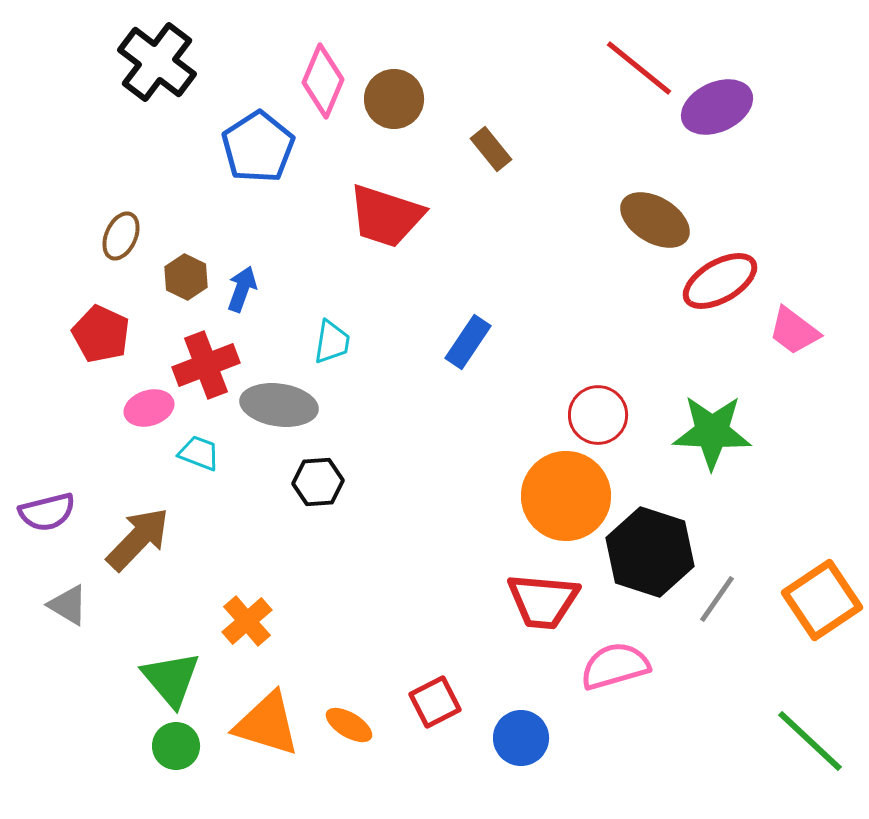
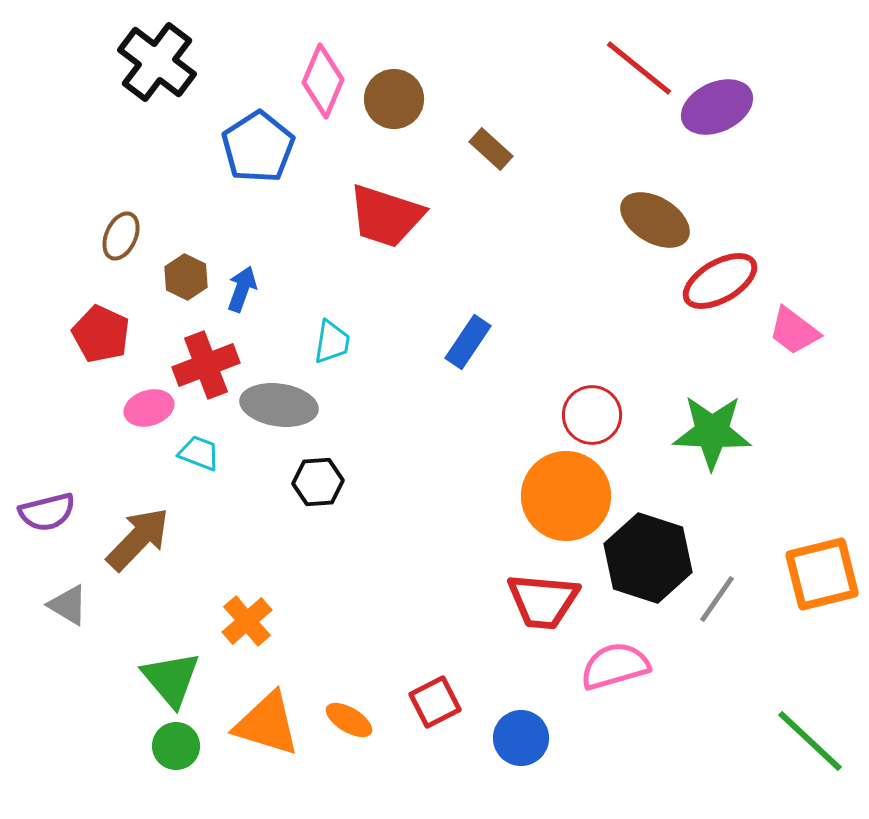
brown rectangle at (491, 149): rotated 9 degrees counterclockwise
red circle at (598, 415): moved 6 px left
black hexagon at (650, 552): moved 2 px left, 6 px down
orange square at (822, 600): moved 26 px up; rotated 20 degrees clockwise
orange ellipse at (349, 725): moved 5 px up
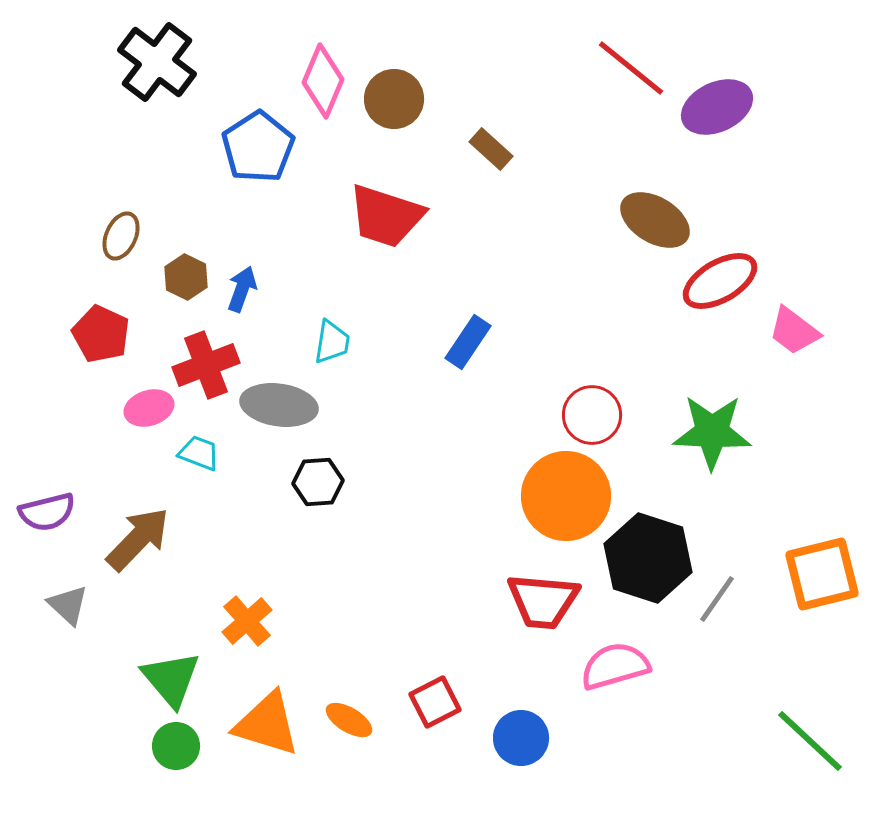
red line at (639, 68): moved 8 px left
gray triangle at (68, 605): rotated 12 degrees clockwise
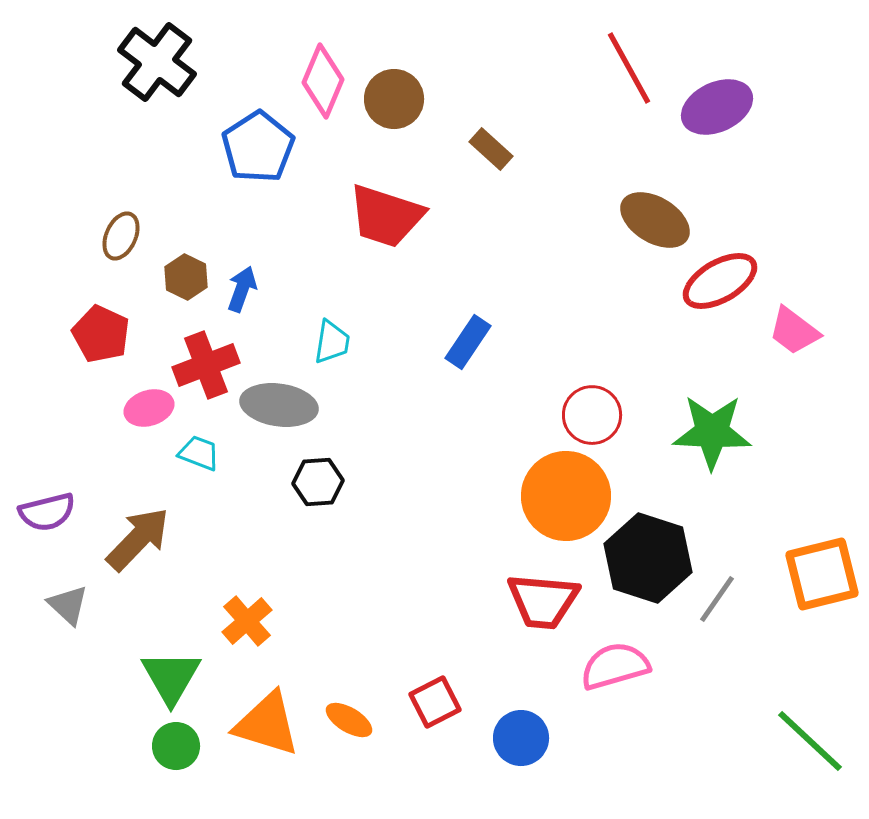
red line at (631, 68): moved 2 px left; rotated 22 degrees clockwise
green triangle at (171, 679): moved 2 px up; rotated 10 degrees clockwise
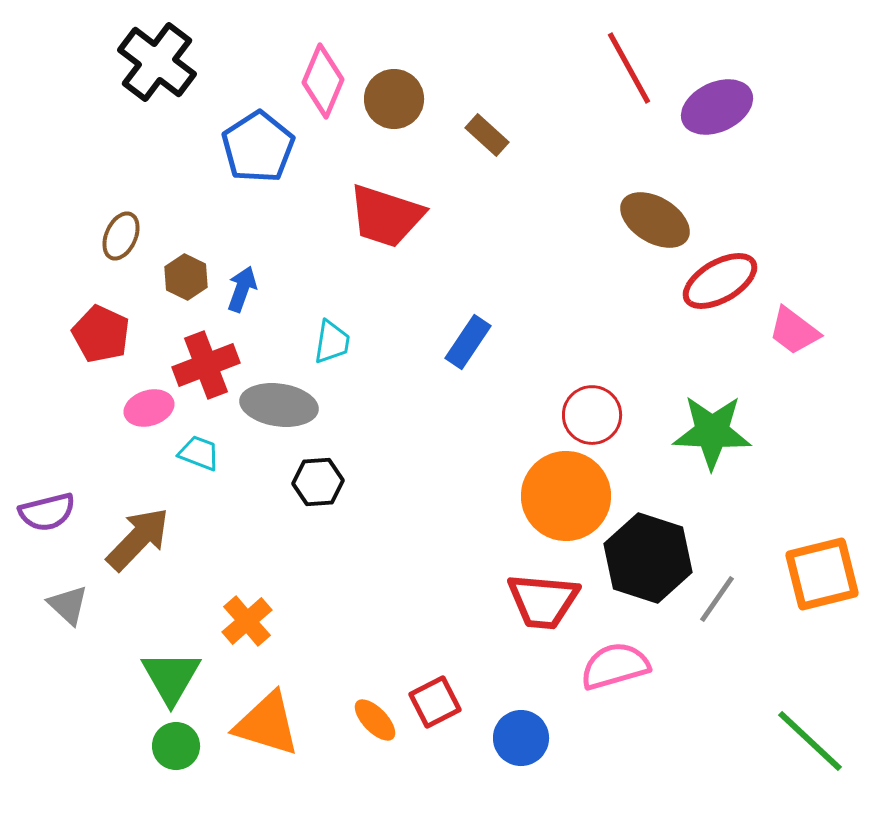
brown rectangle at (491, 149): moved 4 px left, 14 px up
orange ellipse at (349, 720): moved 26 px right; rotated 15 degrees clockwise
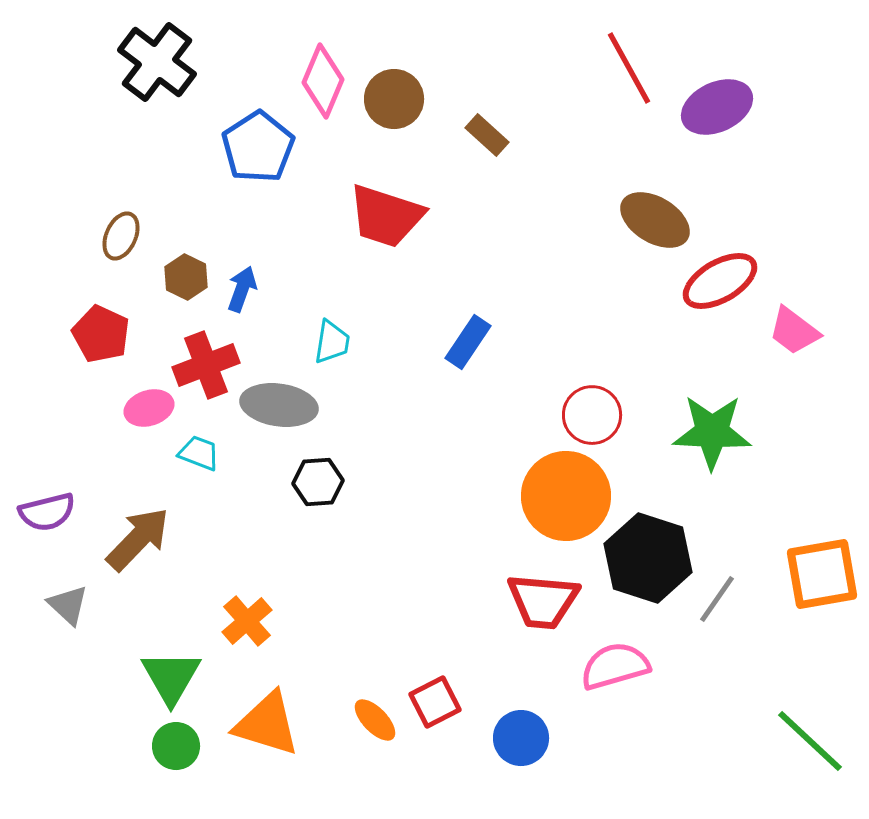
orange square at (822, 574): rotated 4 degrees clockwise
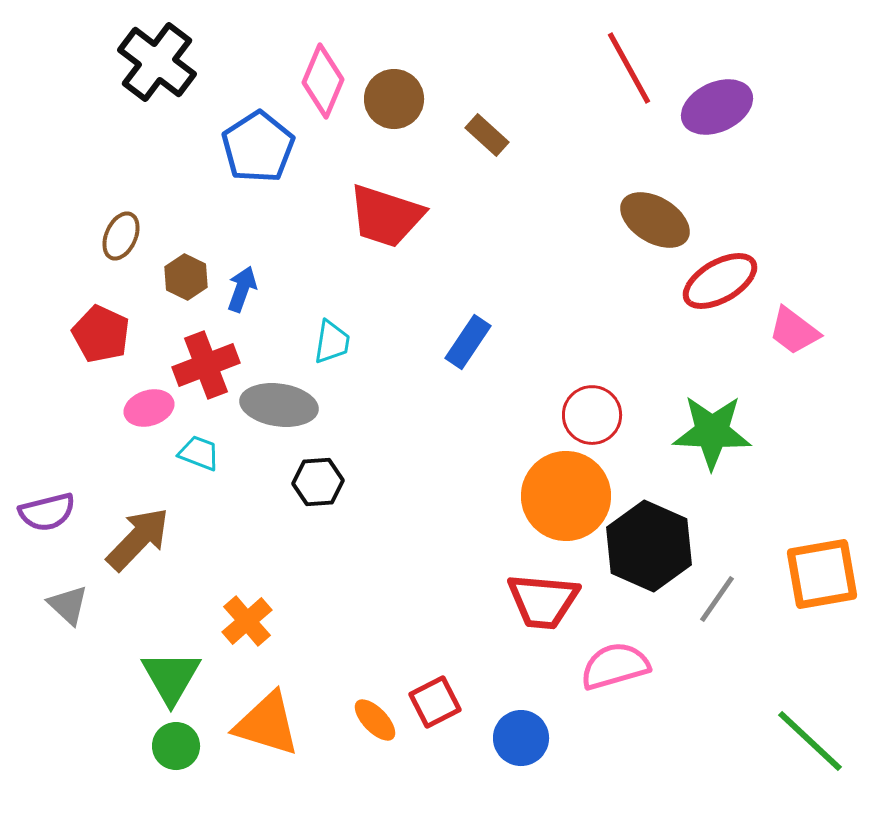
black hexagon at (648, 558): moved 1 px right, 12 px up; rotated 6 degrees clockwise
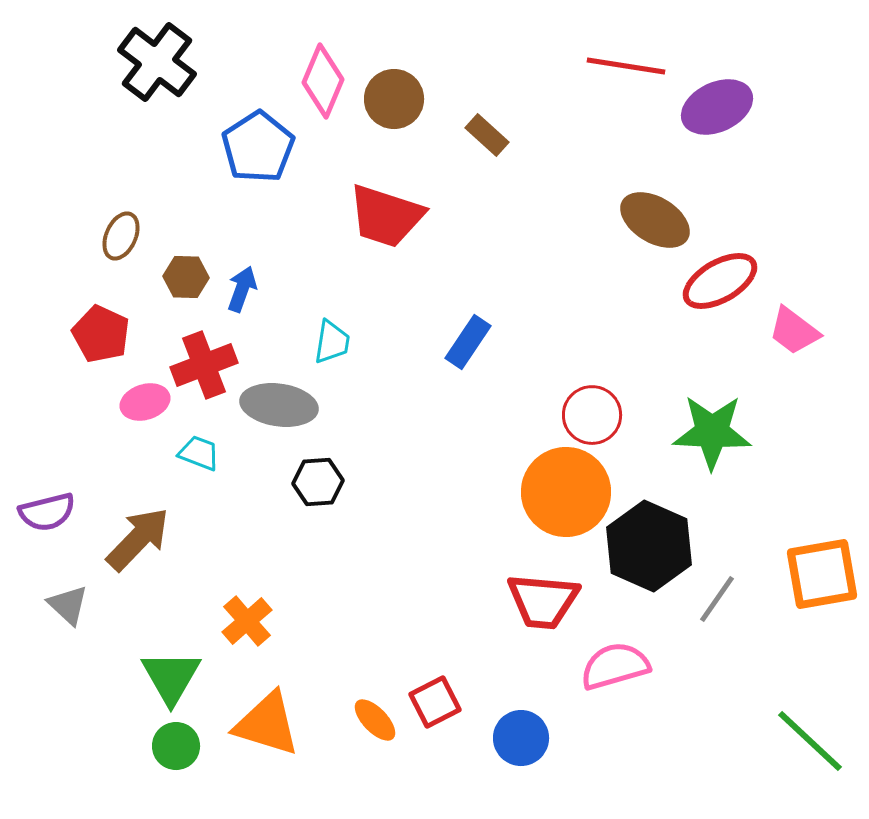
red line at (629, 68): moved 3 px left, 2 px up; rotated 52 degrees counterclockwise
brown hexagon at (186, 277): rotated 24 degrees counterclockwise
red cross at (206, 365): moved 2 px left
pink ellipse at (149, 408): moved 4 px left, 6 px up
orange circle at (566, 496): moved 4 px up
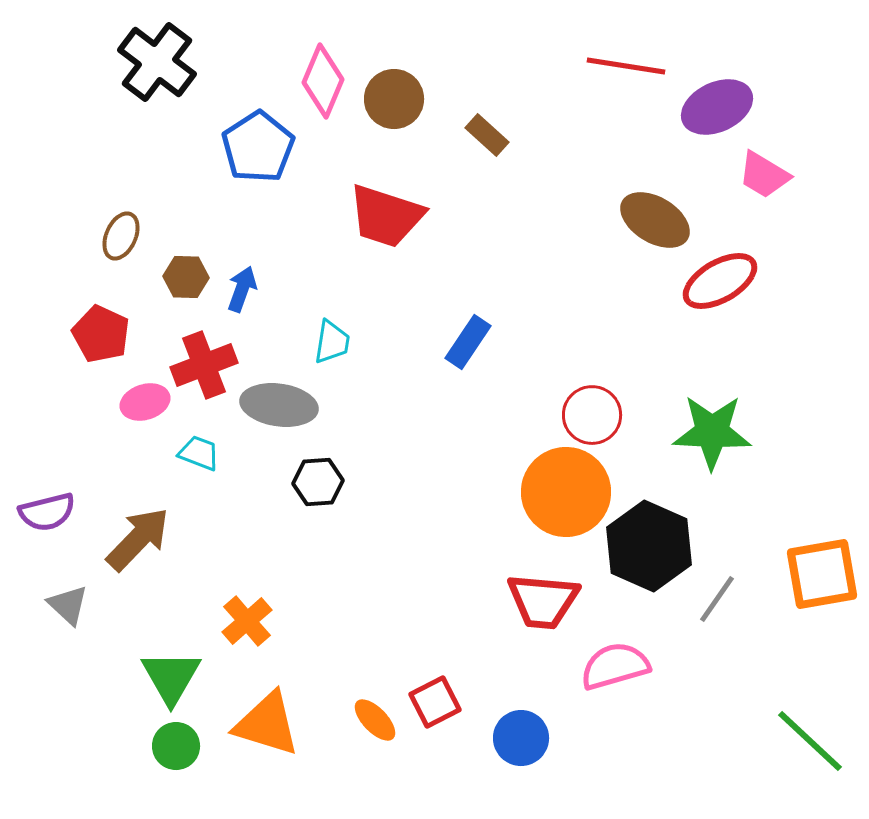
pink trapezoid at (794, 331): moved 30 px left, 156 px up; rotated 6 degrees counterclockwise
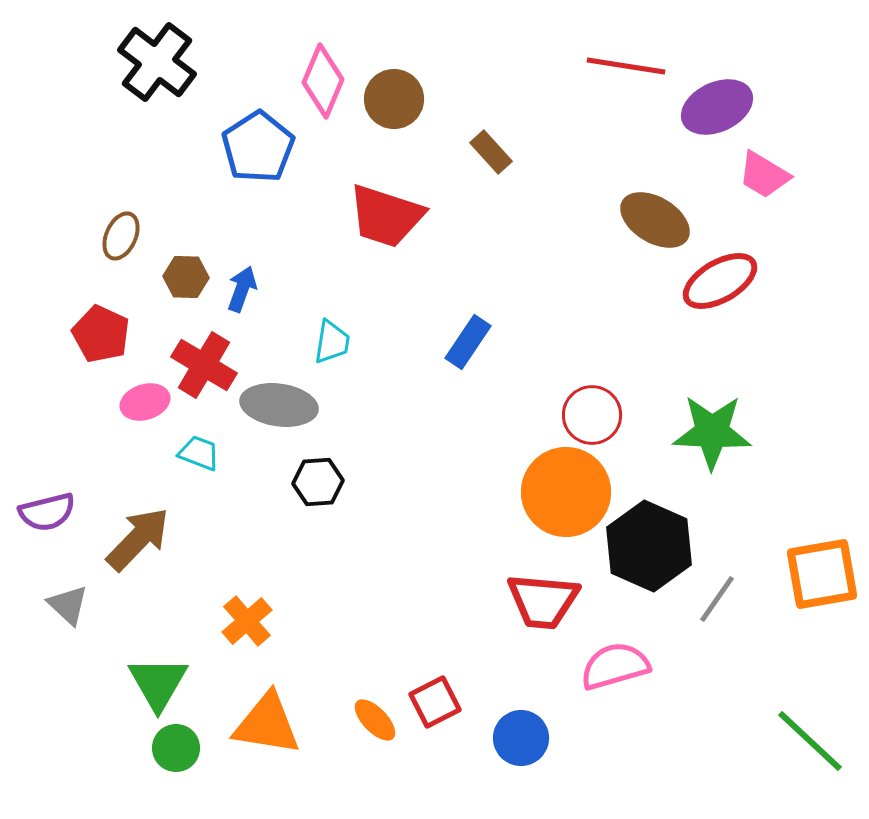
brown rectangle at (487, 135): moved 4 px right, 17 px down; rotated 6 degrees clockwise
red cross at (204, 365): rotated 38 degrees counterclockwise
green triangle at (171, 677): moved 13 px left, 6 px down
orange triangle at (267, 724): rotated 8 degrees counterclockwise
green circle at (176, 746): moved 2 px down
